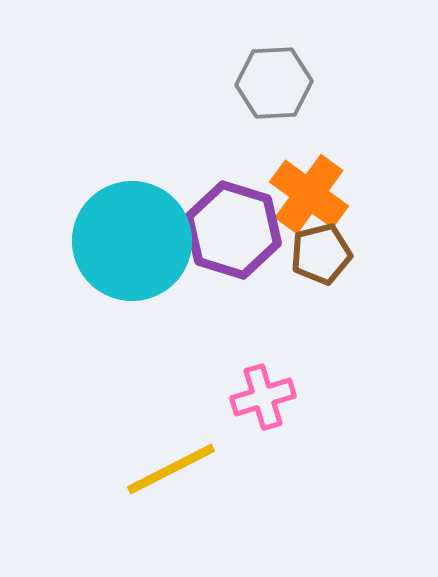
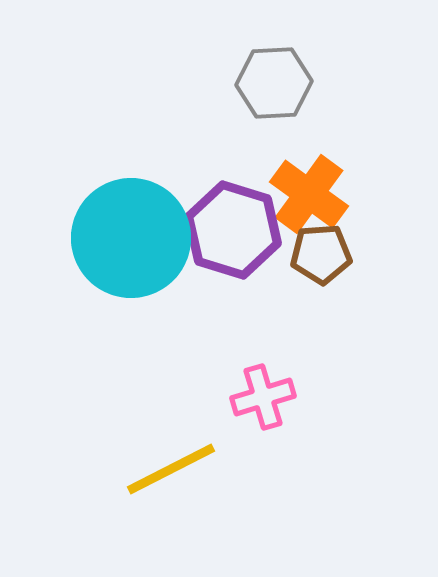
cyan circle: moved 1 px left, 3 px up
brown pentagon: rotated 10 degrees clockwise
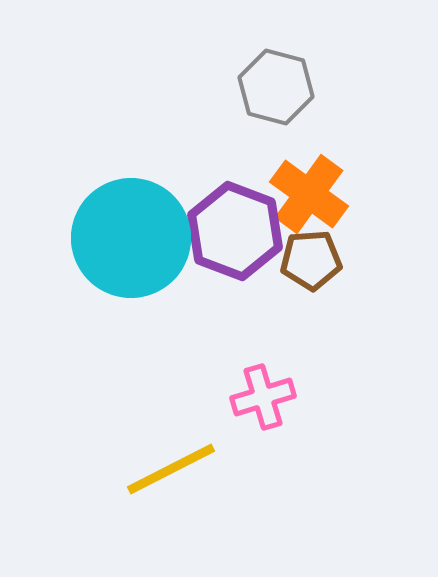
gray hexagon: moved 2 px right, 4 px down; rotated 18 degrees clockwise
purple hexagon: moved 2 px right, 1 px down; rotated 4 degrees clockwise
brown pentagon: moved 10 px left, 6 px down
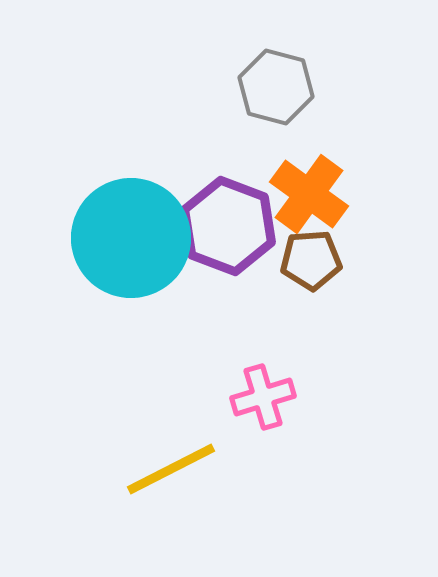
purple hexagon: moved 7 px left, 5 px up
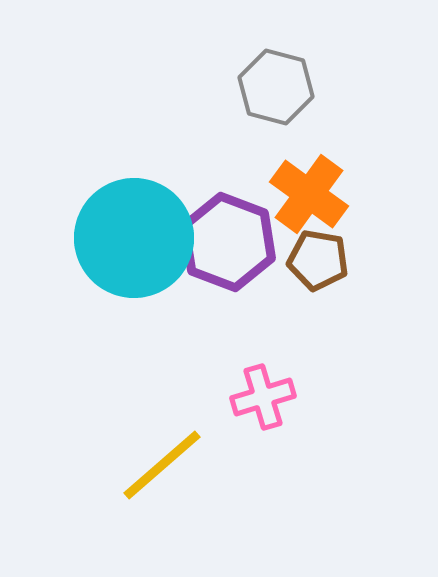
purple hexagon: moved 16 px down
cyan circle: moved 3 px right
brown pentagon: moved 7 px right; rotated 14 degrees clockwise
yellow line: moved 9 px left, 4 px up; rotated 14 degrees counterclockwise
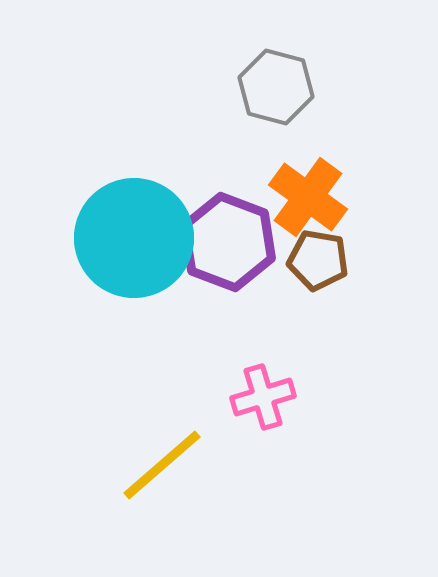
orange cross: moved 1 px left, 3 px down
